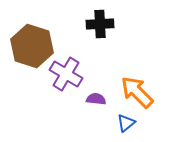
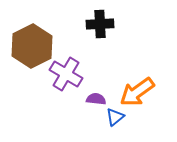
brown hexagon: rotated 15 degrees clockwise
orange arrow: rotated 81 degrees counterclockwise
blue triangle: moved 11 px left, 6 px up
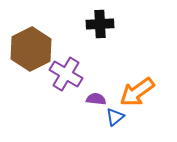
brown hexagon: moved 1 px left, 3 px down
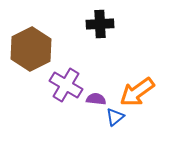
purple cross: moved 11 px down
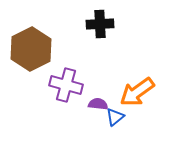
purple cross: rotated 16 degrees counterclockwise
purple semicircle: moved 2 px right, 5 px down
